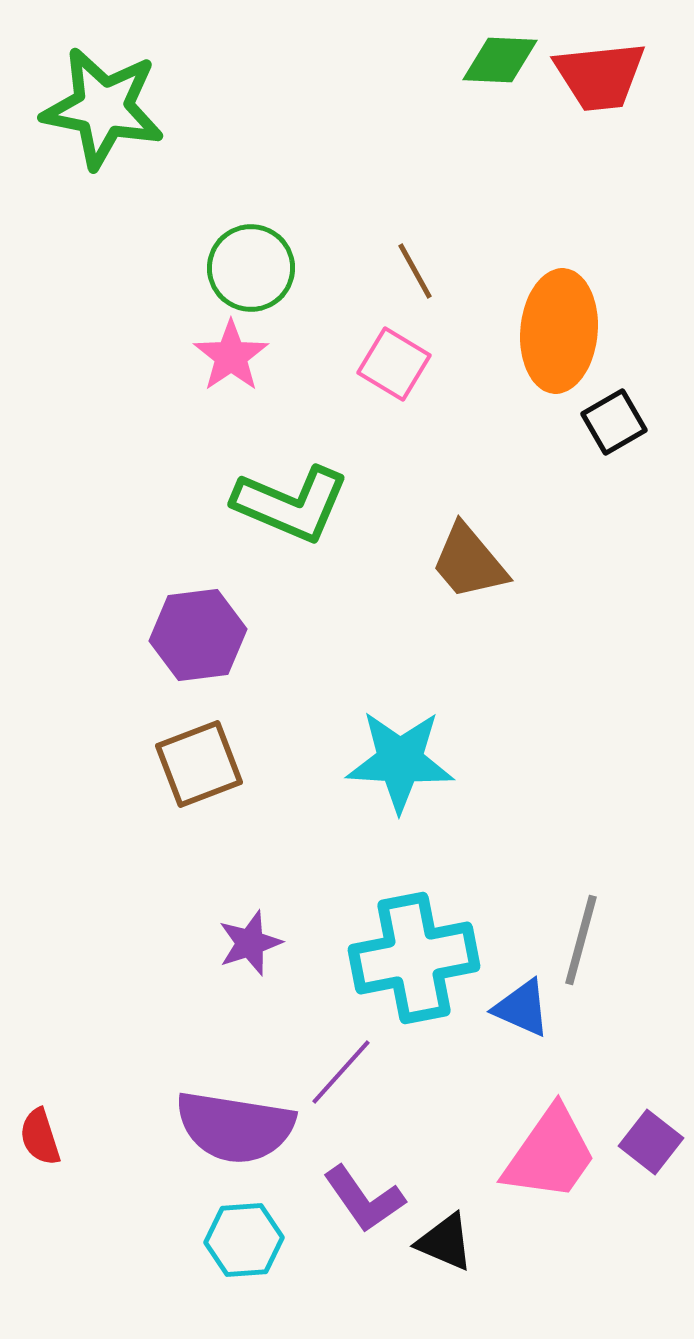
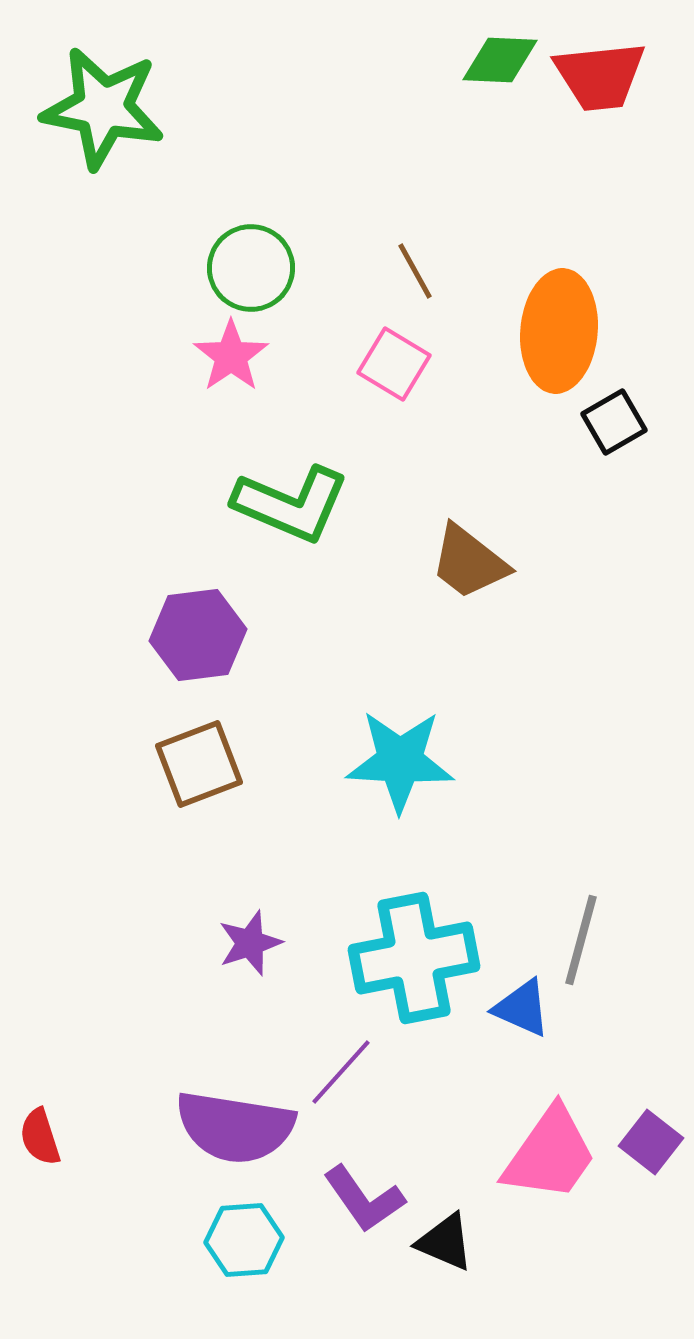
brown trapezoid: rotated 12 degrees counterclockwise
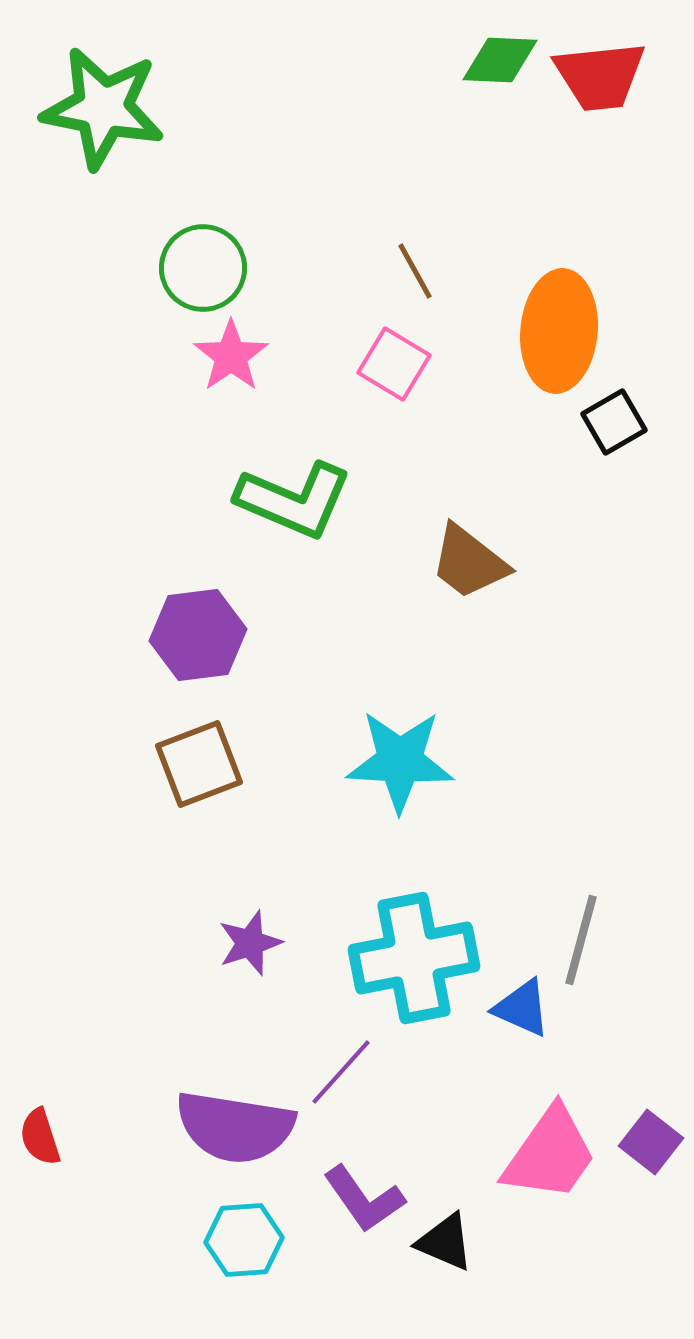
green circle: moved 48 px left
green L-shape: moved 3 px right, 4 px up
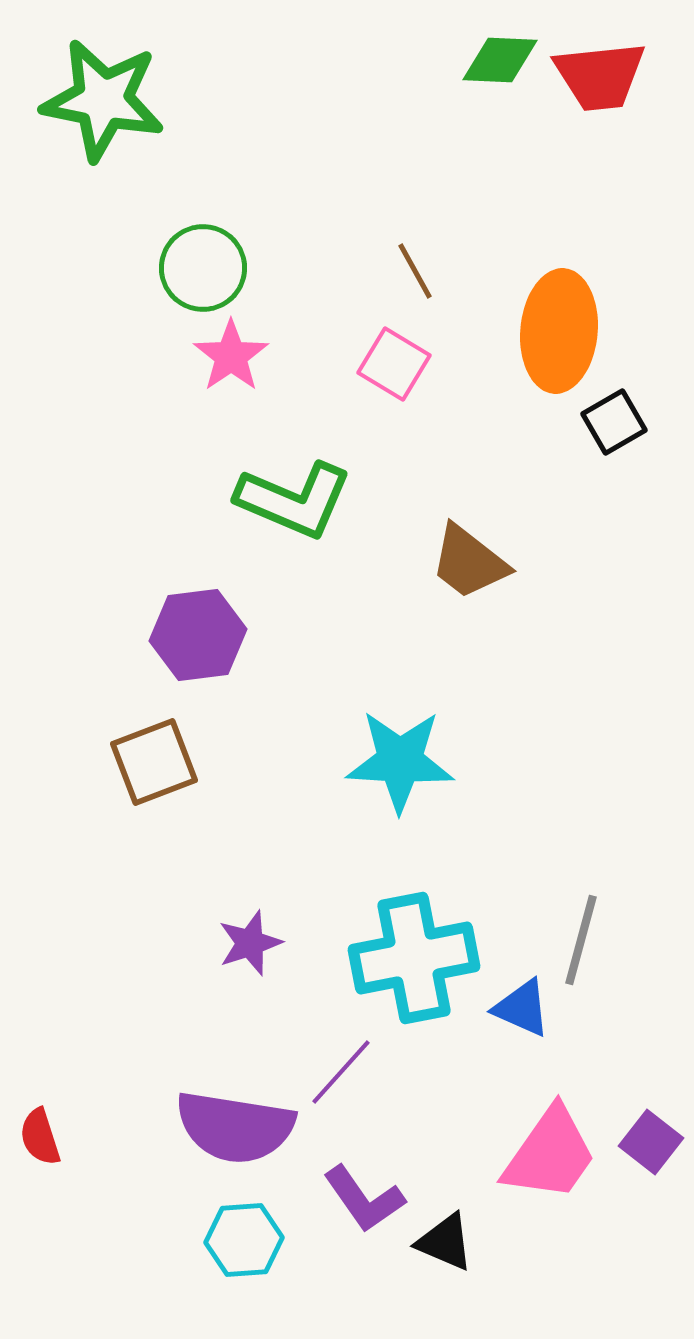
green star: moved 8 px up
brown square: moved 45 px left, 2 px up
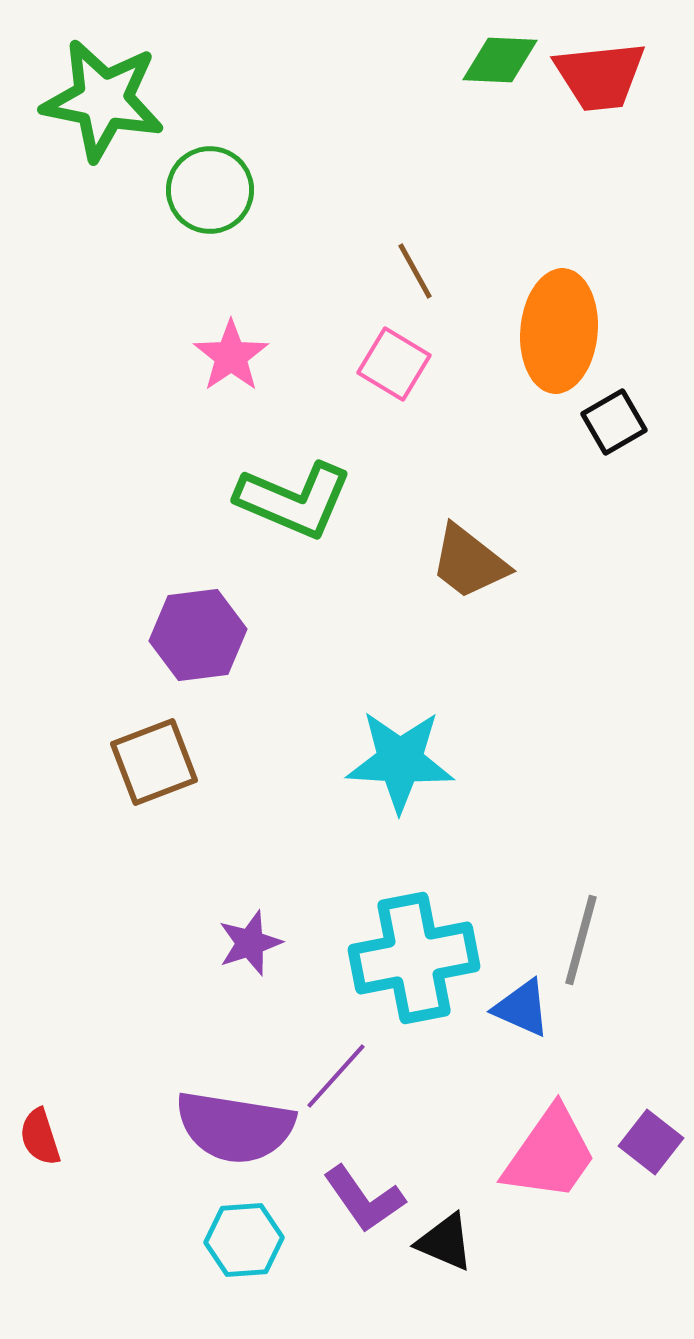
green circle: moved 7 px right, 78 px up
purple line: moved 5 px left, 4 px down
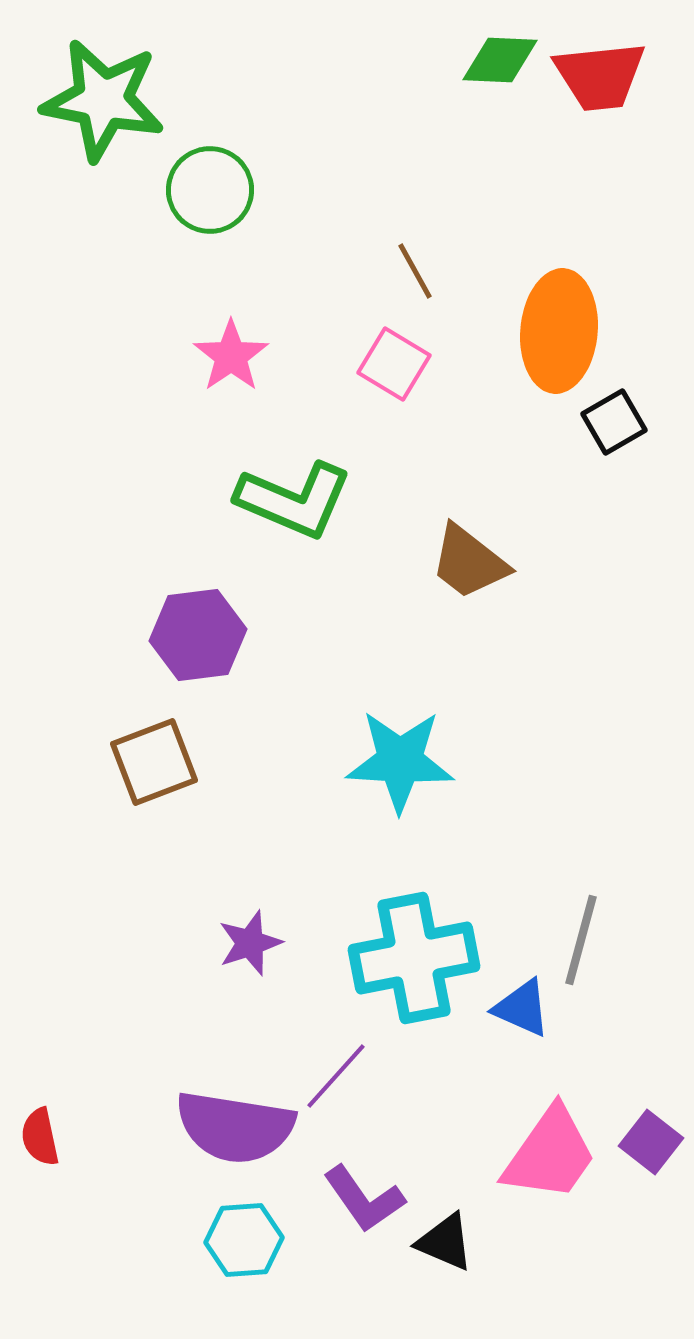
red semicircle: rotated 6 degrees clockwise
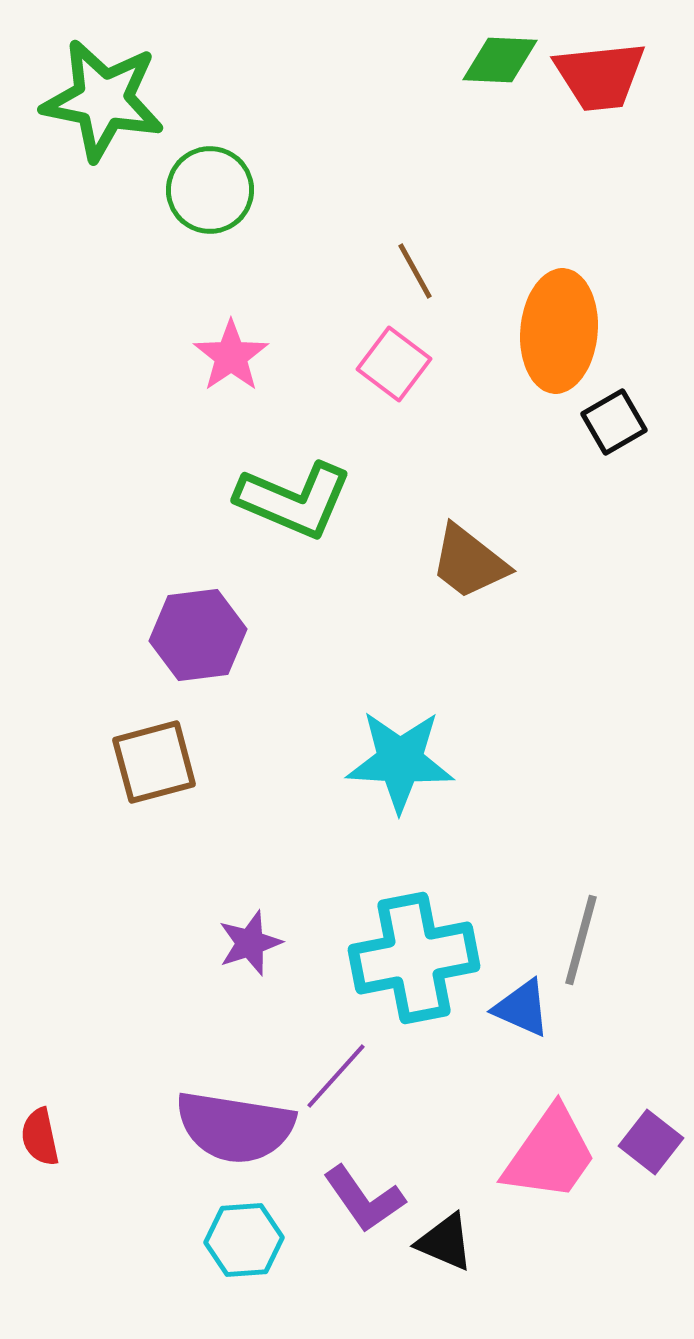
pink square: rotated 6 degrees clockwise
brown square: rotated 6 degrees clockwise
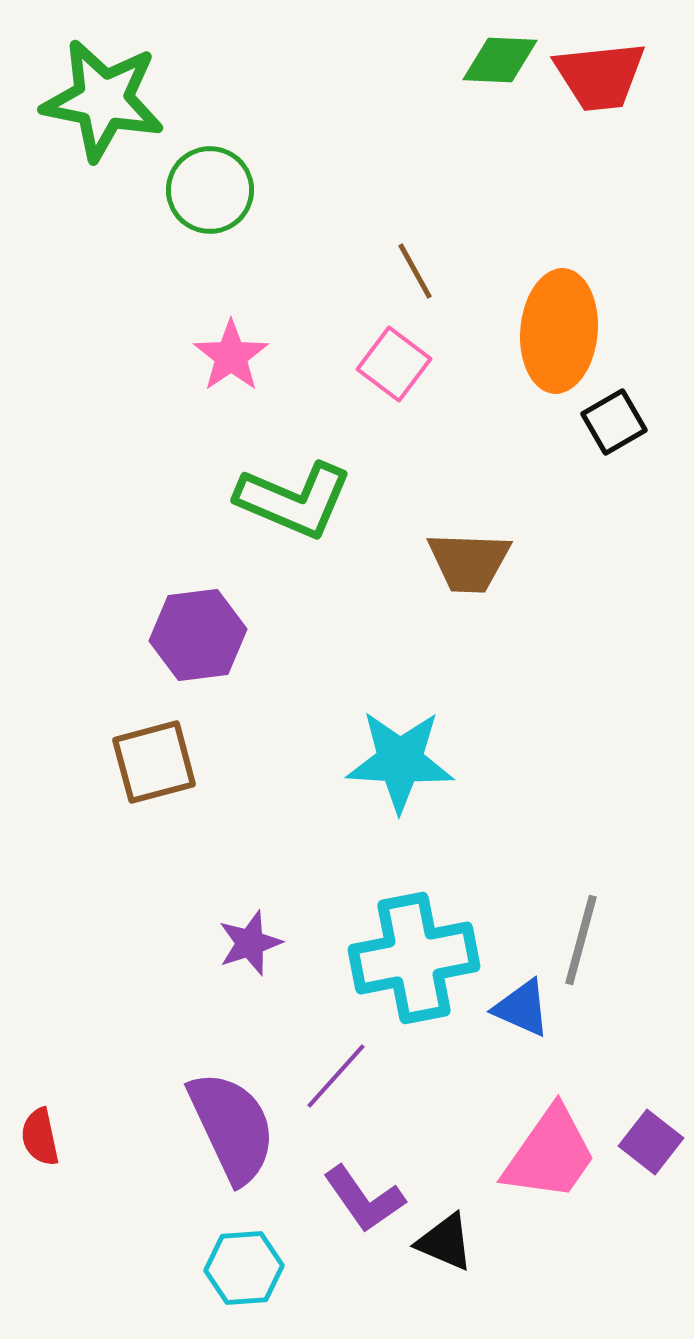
brown trapezoid: rotated 36 degrees counterclockwise
purple semicircle: moved 3 px left; rotated 124 degrees counterclockwise
cyan hexagon: moved 28 px down
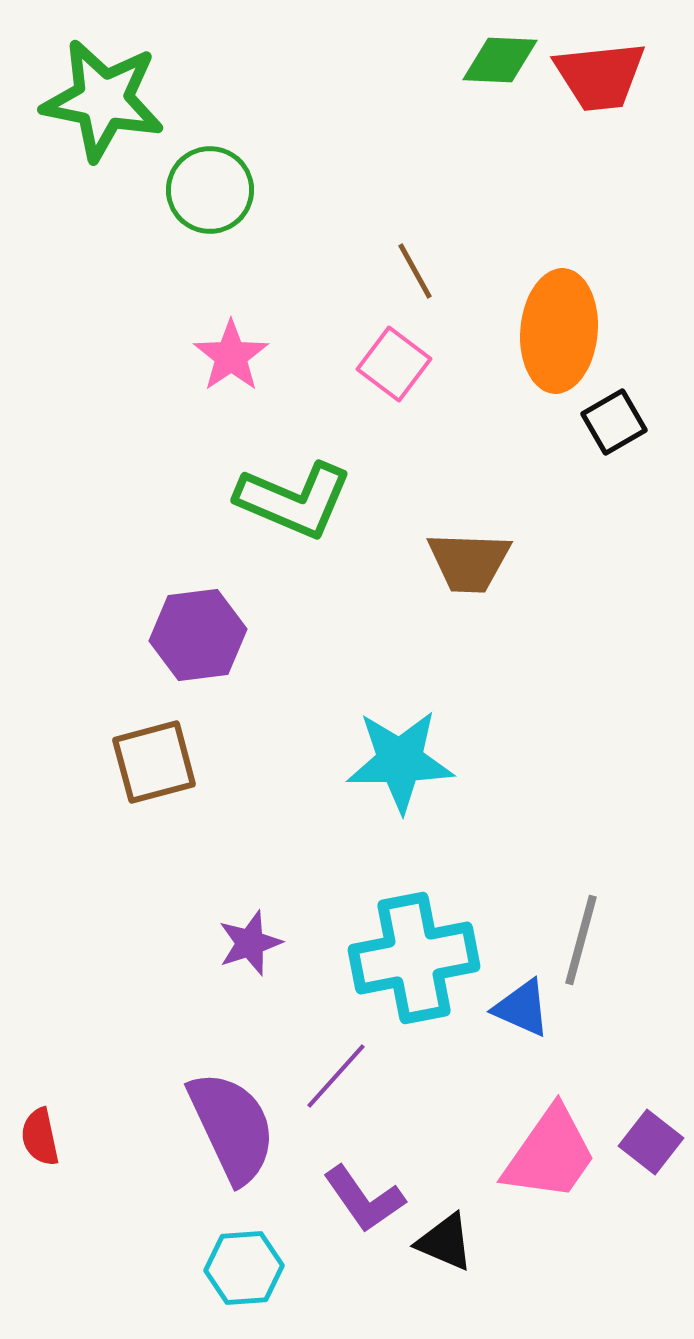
cyan star: rotated 4 degrees counterclockwise
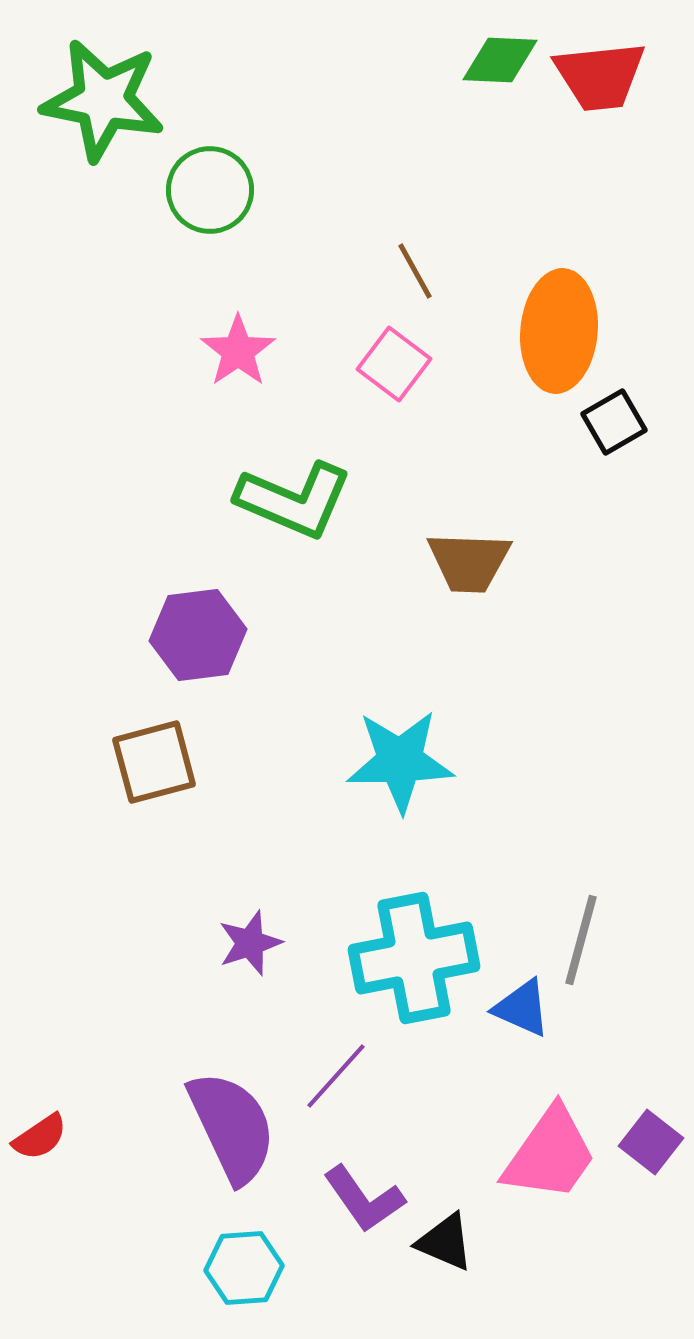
pink star: moved 7 px right, 5 px up
red semicircle: rotated 112 degrees counterclockwise
